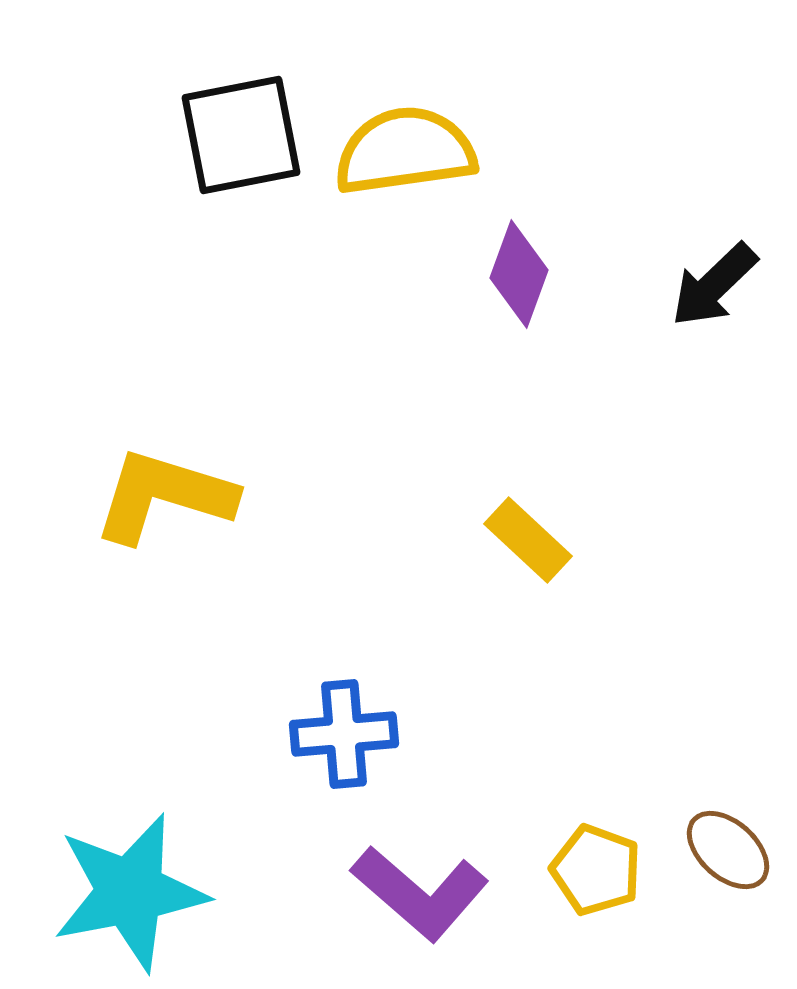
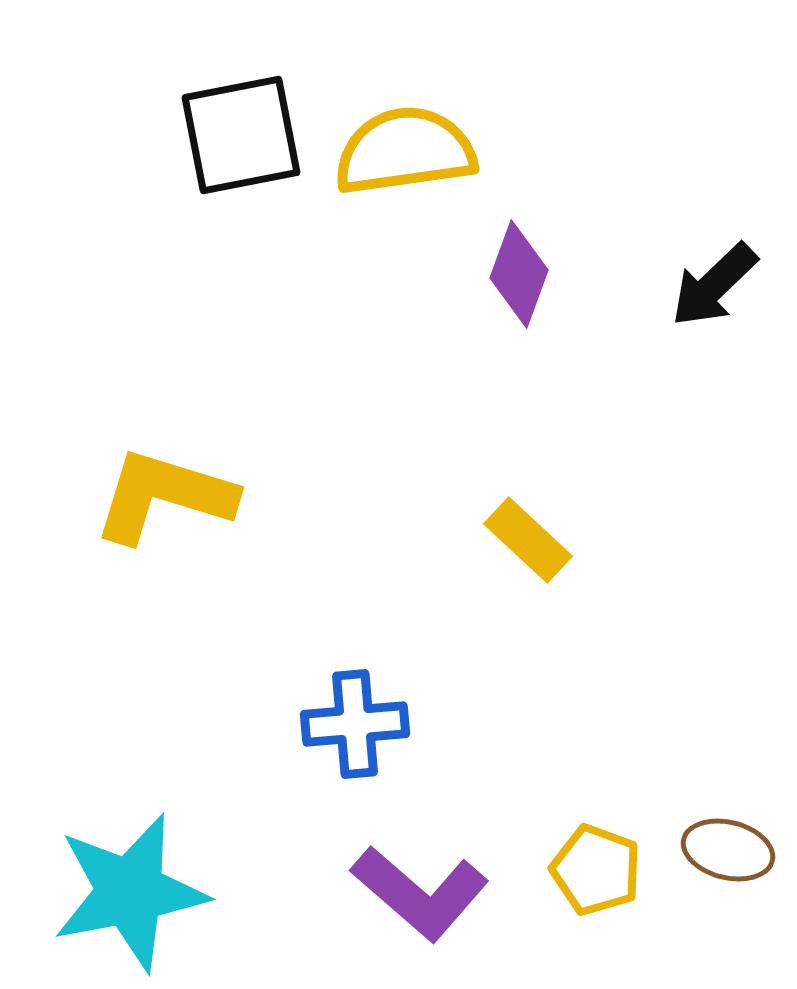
blue cross: moved 11 px right, 10 px up
brown ellipse: rotated 28 degrees counterclockwise
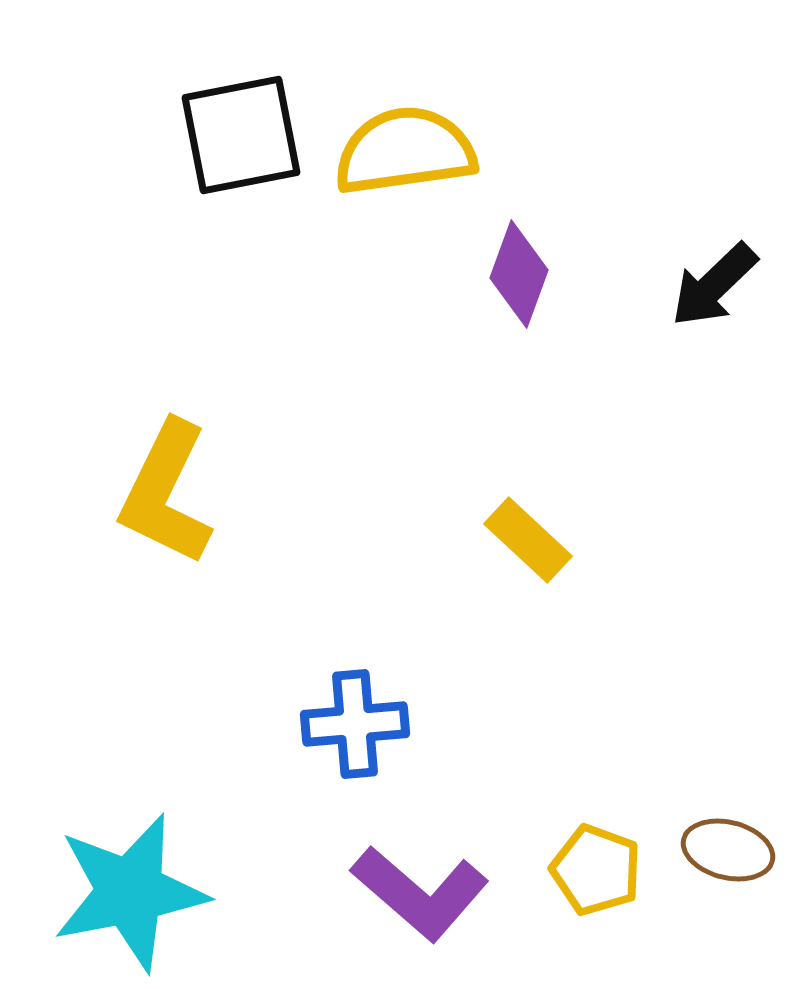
yellow L-shape: moved 2 px right, 3 px up; rotated 81 degrees counterclockwise
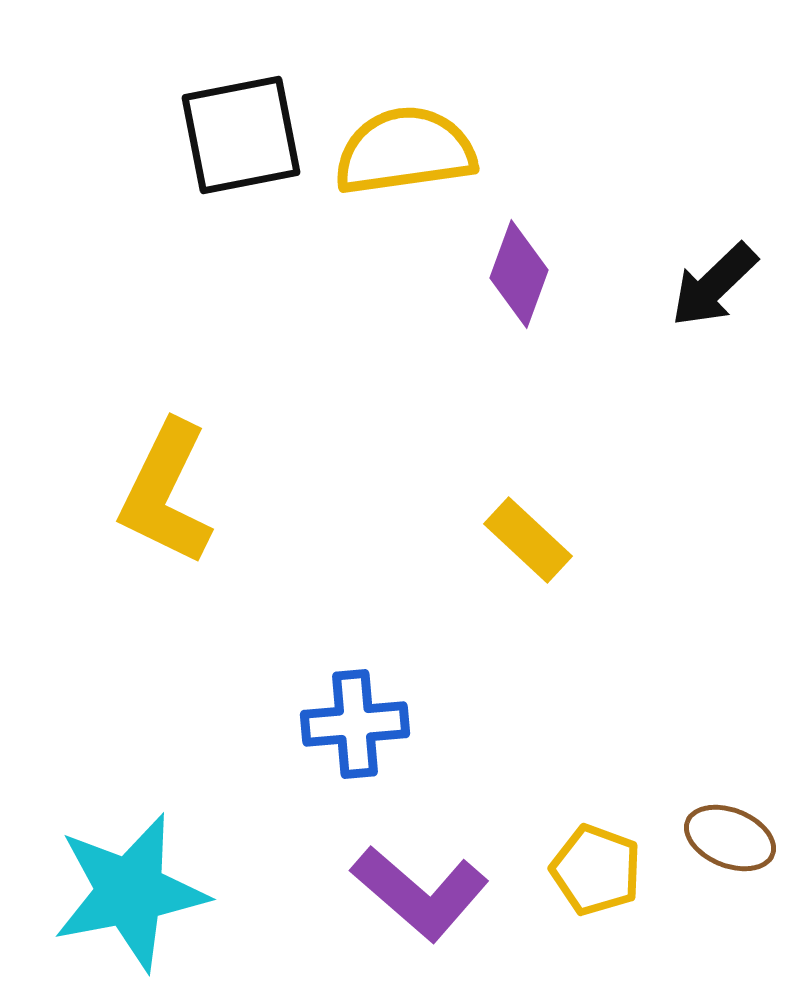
brown ellipse: moved 2 px right, 12 px up; rotated 8 degrees clockwise
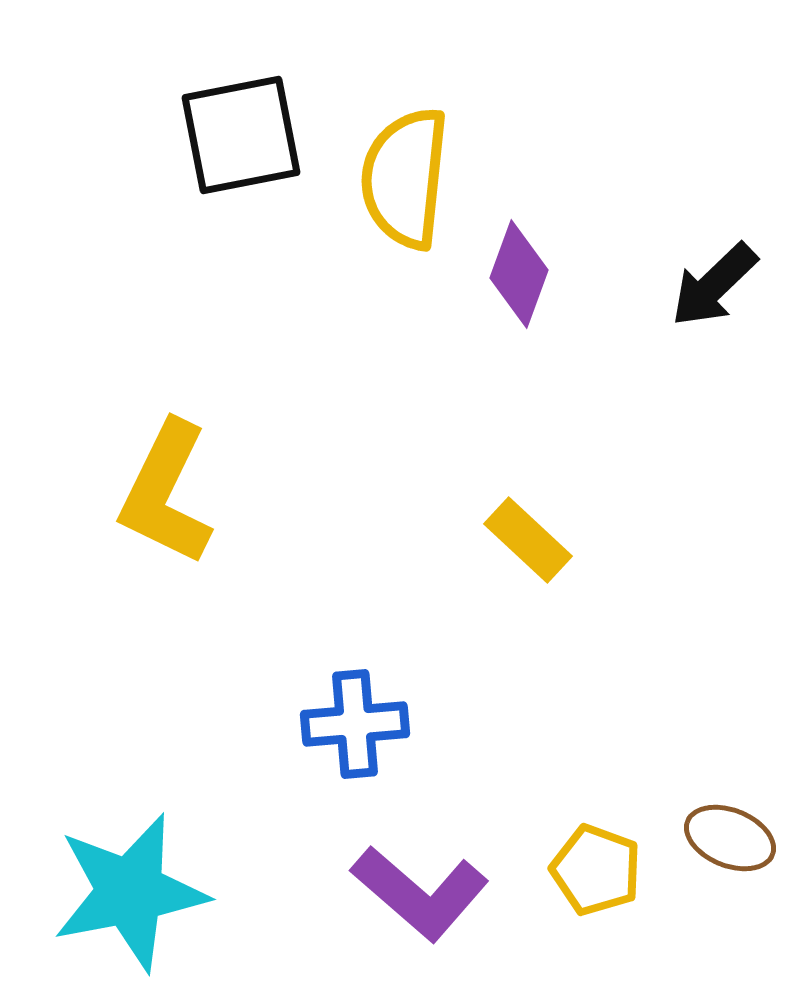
yellow semicircle: moved 27 px down; rotated 76 degrees counterclockwise
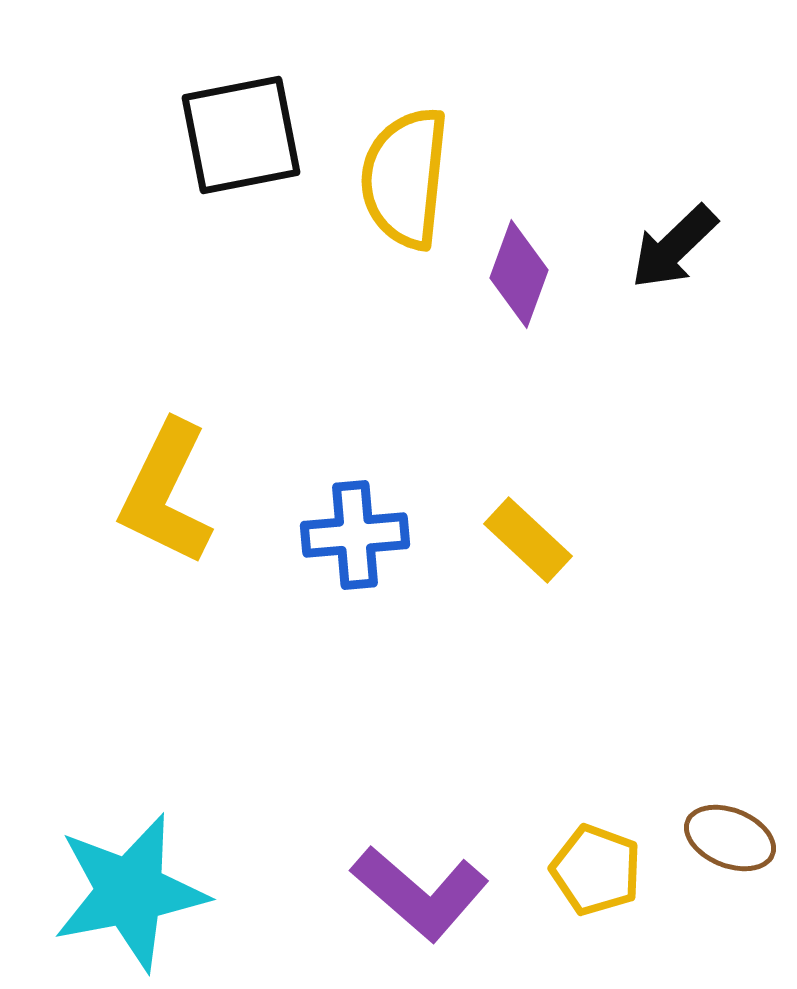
black arrow: moved 40 px left, 38 px up
blue cross: moved 189 px up
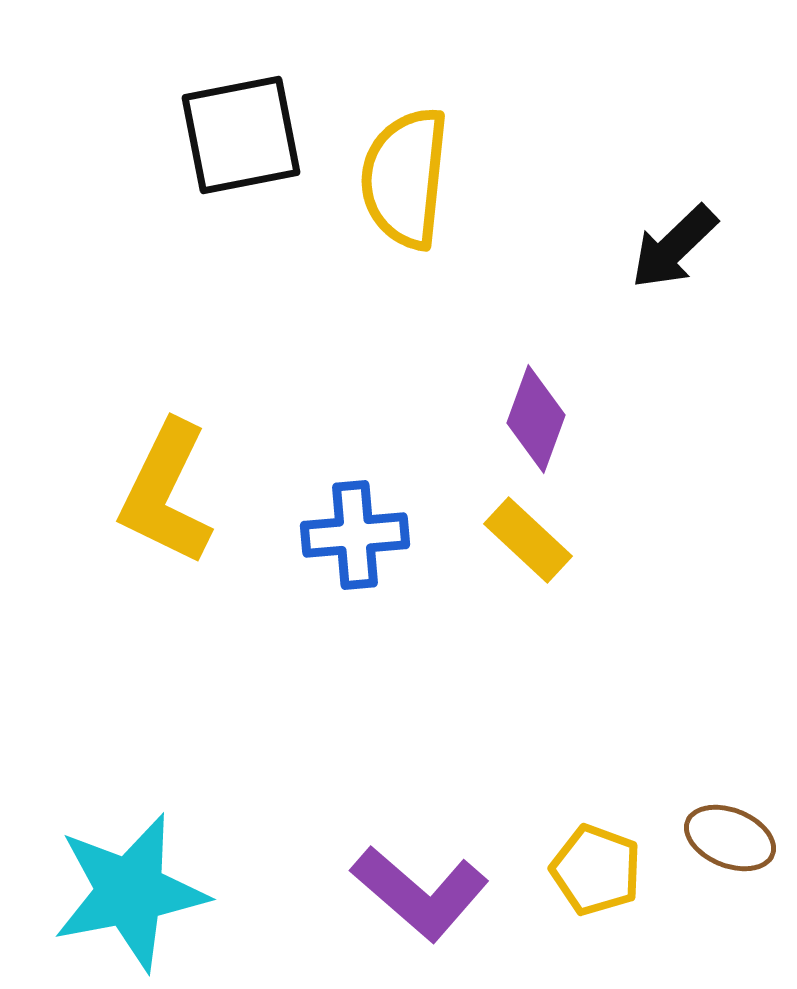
purple diamond: moved 17 px right, 145 px down
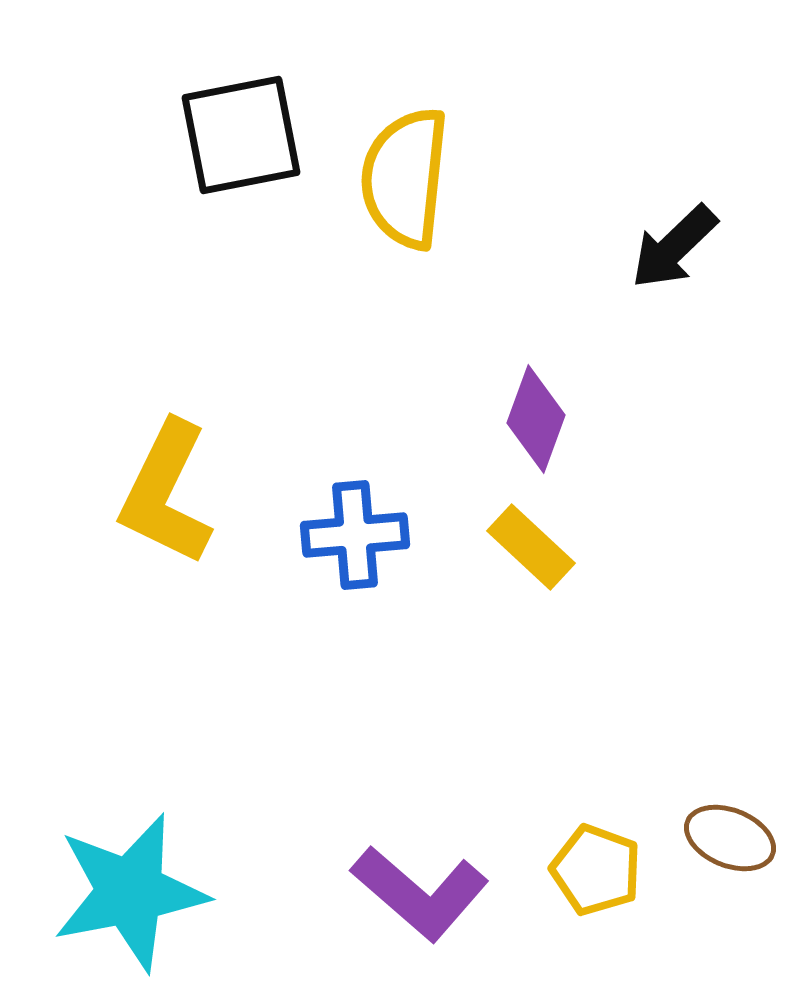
yellow rectangle: moved 3 px right, 7 px down
